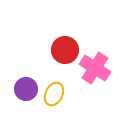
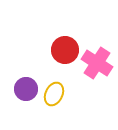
pink cross: moved 2 px right, 5 px up
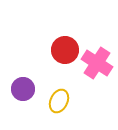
purple circle: moved 3 px left
yellow ellipse: moved 5 px right, 7 px down
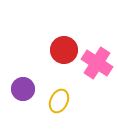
red circle: moved 1 px left
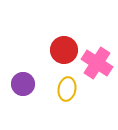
purple circle: moved 5 px up
yellow ellipse: moved 8 px right, 12 px up; rotated 15 degrees counterclockwise
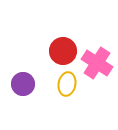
red circle: moved 1 px left, 1 px down
yellow ellipse: moved 5 px up
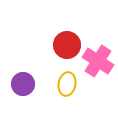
red circle: moved 4 px right, 6 px up
pink cross: moved 1 px right, 2 px up
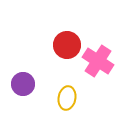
yellow ellipse: moved 14 px down
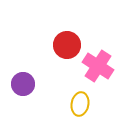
pink cross: moved 5 px down
yellow ellipse: moved 13 px right, 6 px down
